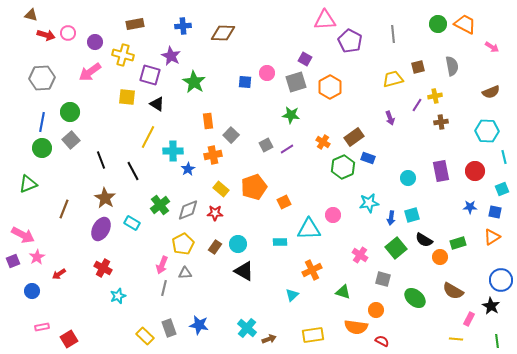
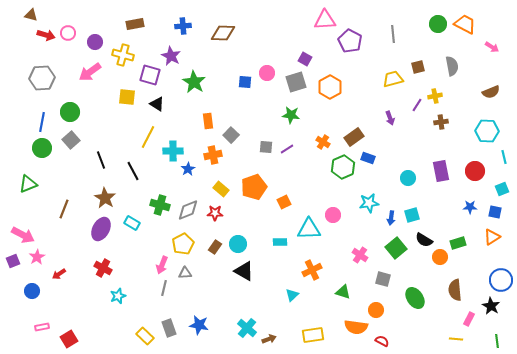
gray square at (266, 145): moved 2 px down; rotated 32 degrees clockwise
green cross at (160, 205): rotated 36 degrees counterclockwise
brown semicircle at (453, 291): moved 2 px right, 1 px up; rotated 55 degrees clockwise
green ellipse at (415, 298): rotated 15 degrees clockwise
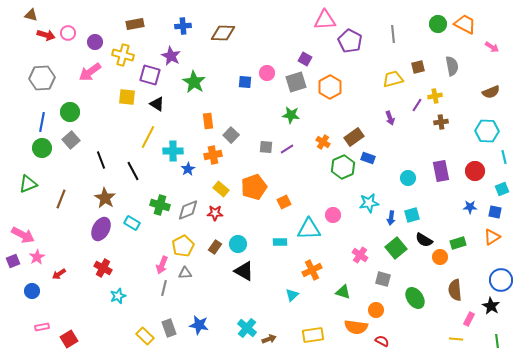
brown line at (64, 209): moved 3 px left, 10 px up
yellow pentagon at (183, 244): moved 2 px down
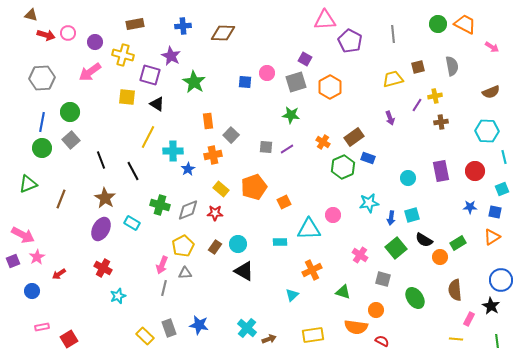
green rectangle at (458, 243): rotated 14 degrees counterclockwise
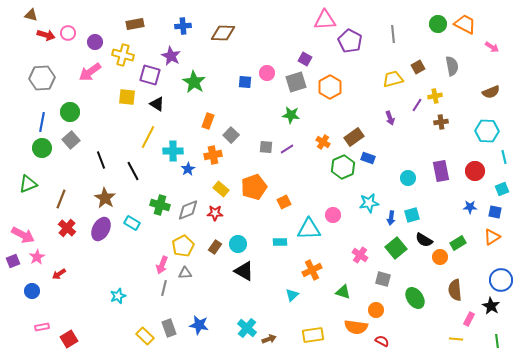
brown square at (418, 67): rotated 16 degrees counterclockwise
orange rectangle at (208, 121): rotated 28 degrees clockwise
red cross at (103, 268): moved 36 px left, 40 px up; rotated 12 degrees clockwise
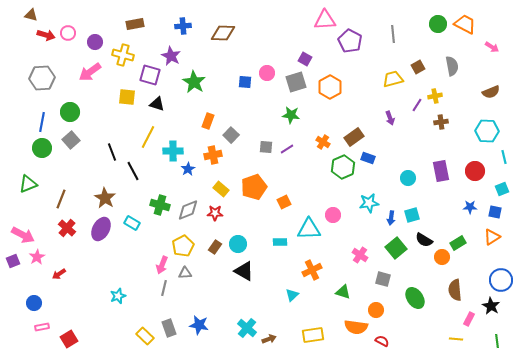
black triangle at (157, 104): rotated 14 degrees counterclockwise
black line at (101, 160): moved 11 px right, 8 px up
orange circle at (440, 257): moved 2 px right
blue circle at (32, 291): moved 2 px right, 12 px down
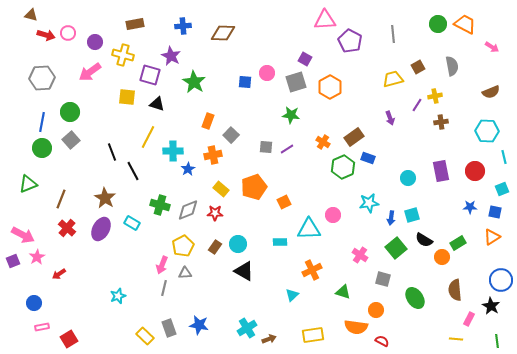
cyan cross at (247, 328): rotated 18 degrees clockwise
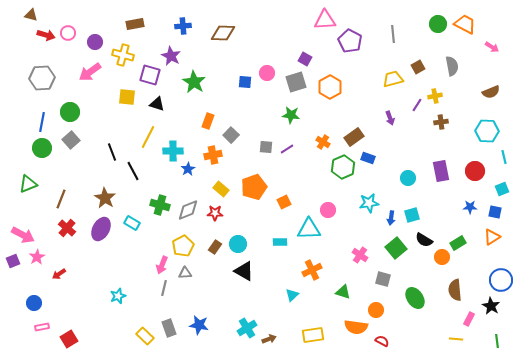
pink circle at (333, 215): moved 5 px left, 5 px up
